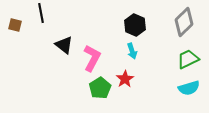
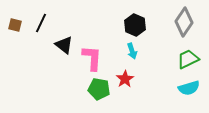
black line: moved 10 px down; rotated 36 degrees clockwise
gray diamond: rotated 12 degrees counterclockwise
pink L-shape: rotated 24 degrees counterclockwise
green pentagon: moved 1 px left, 1 px down; rotated 30 degrees counterclockwise
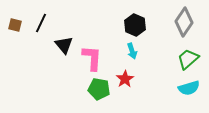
black triangle: rotated 12 degrees clockwise
green trapezoid: rotated 15 degrees counterclockwise
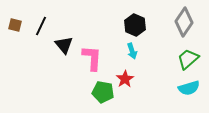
black line: moved 3 px down
green pentagon: moved 4 px right, 3 px down
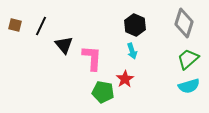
gray diamond: moved 1 px down; rotated 16 degrees counterclockwise
cyan semicircle: moved 2 px up
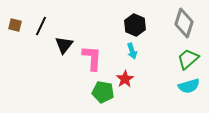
black triangle: rotated 18 degrees clockwise
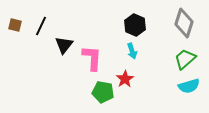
green trapezoid: moved 3 px left
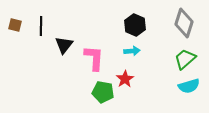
black line: rotated 24 degrees counterclockwise
cyan arrow: rotated 77 degrees counterclockwise
pink L-shape: moved 2 px right
